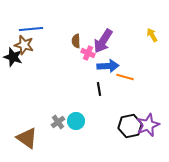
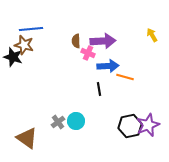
purple arrow: rotated 125 degrees counterclockwise
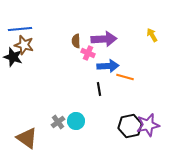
blue line: moved 11 px left
purple arrow: moved 1 px right, 2 px up
purple star: rotated 10 degrees clockwise
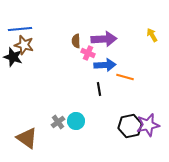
blue arrow: moved 3 px left, 1 px up
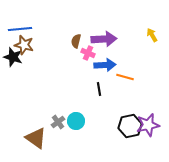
brown semicircle: rotated 16 degrees clockwise
brown triangle: moved 9 px right
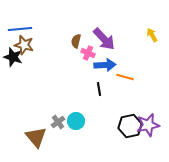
purple arrow: rotated 50 degrees clockwise
brown triangle: moved 1 px up; rotated 15 degrees clockwise
